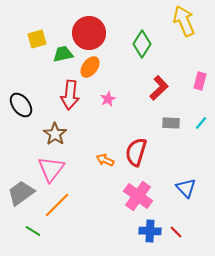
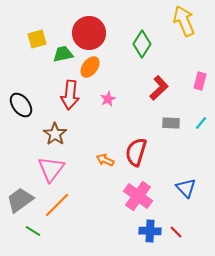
gray trapezoid: moved 1 px left, 7 px down
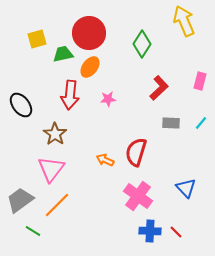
pink star: rotated 21 degrees clockwise
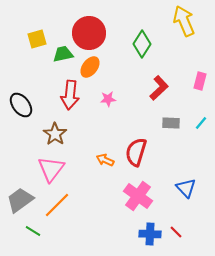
blue cross: moved 3 px down
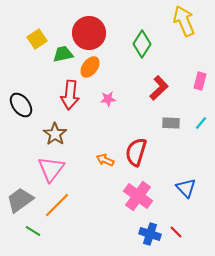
yellow square: rotated 18 degrees counterclockwise
blue cross: rotated 15 degrees clockwise
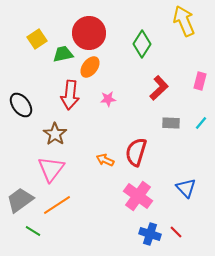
orange line: rotated 12 degrees clockwise
